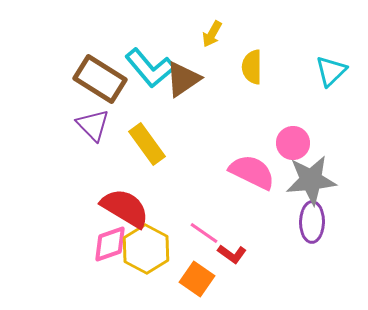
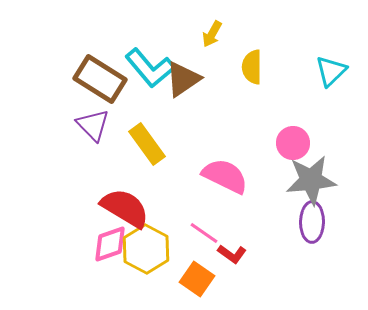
pink semicircle: moved 27 px left, 4 px down
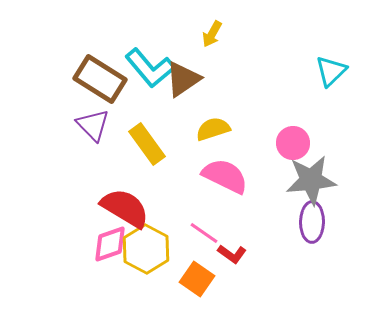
yellow semicircle: moved 39 px left, 62 px down; rotated 72 degrees clockwise
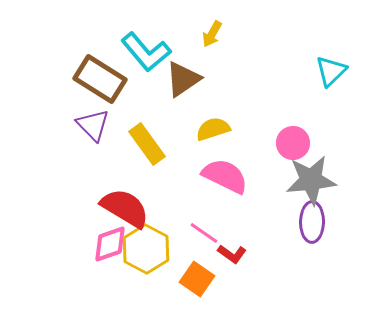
cyan L-shape: moved 4 px left, 16 px up
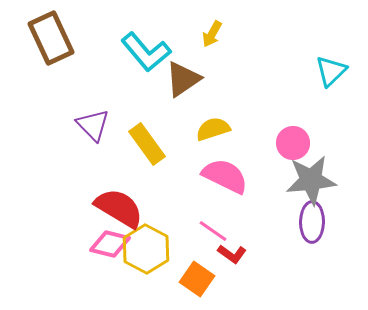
brown rectangle: moved 49 px left, 41 px up; rotated 33 degrees clockwise
red semicircle: moved 6 px left
pink line: moved 9 px right, 2 px up
pink diamond: rotated 33 degrees clockwise
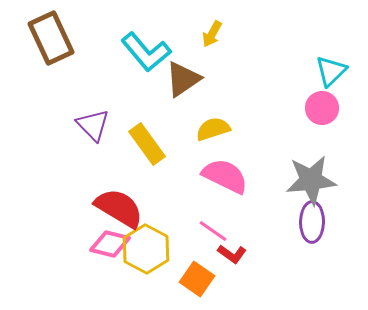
pink circle: moved 29 px right, 35 px up
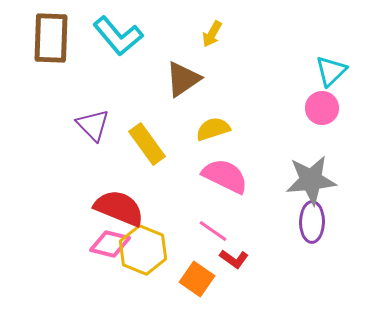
brown rectangle: rotated 27 degrees clockwise
cyan L-shape: moved 28 px left, 16 px up
red semicircle: rotated 9 degrees counterclockwise
yellow hexagon: moved 3 px left, 1 px down; rotated 6 degrees counterclockwise
red L-shape: moved 2 px right, 5 px down
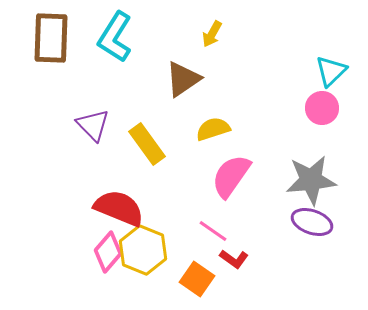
cyan L-shape: moved 3 px left, 1 px down; rotated 72 degrees clockwise
pink semicircle: moved 6 px right; rotated 81 degrees counterclockwise
purple ellipse: rotated 72 degrees counterclockwise
pink diamond: moved 2 px left, 8 px down; rotated 63 degrees counterclockwise
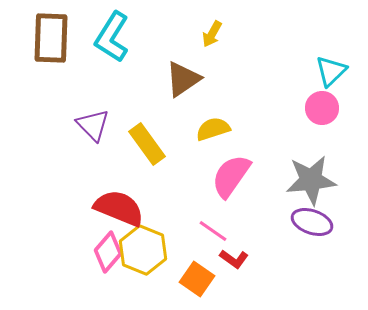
cyan L-shape: moved 3 px left
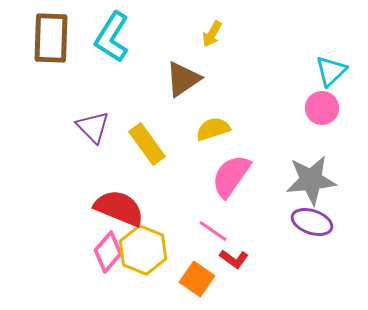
purple triangle: moved 2 px down
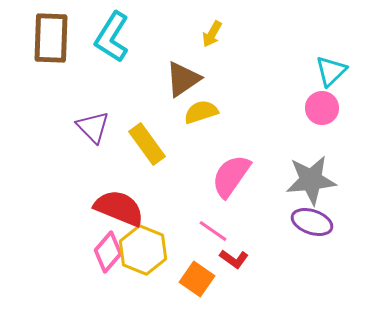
yellow semicircle: moved 12 px left, 17 px up
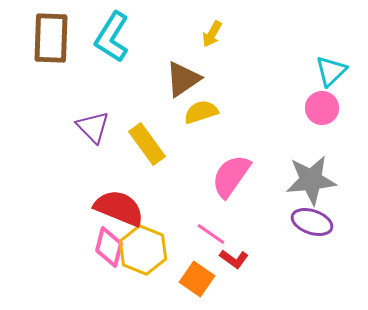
pink line: moved 2 px left, 3 px down
pink diamond: moved 1 px right, 5 px up; rotated 27 degrees counterclockwise
